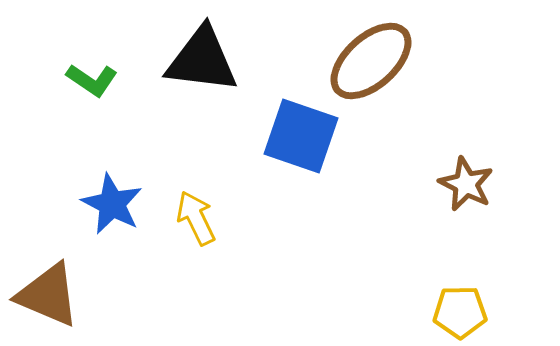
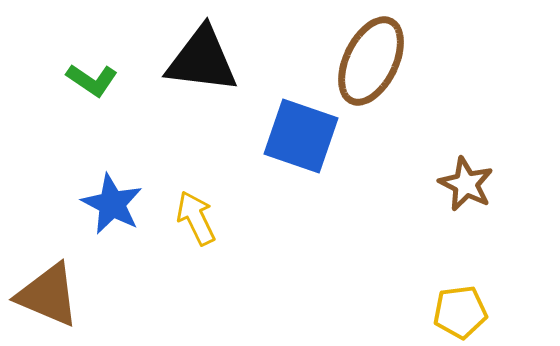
brown ellipse: rotated 22 degrees counterclockwise
yellow pentagon: rotated 6 degrees counterclockwise
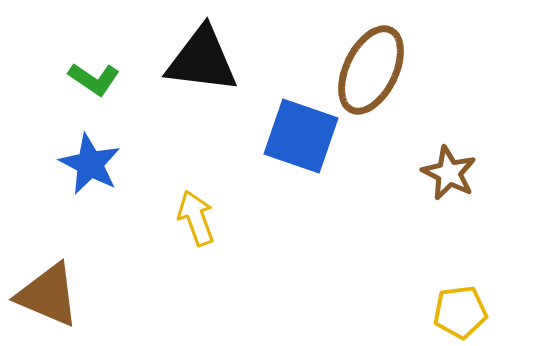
brown ellipse: moved 9 px down
green L-shape: moved 2 px right, 1 px up
brown star: moved 17 px left, 11 px up
blue star: moved 22 px left, 40 px up
yellow arrow: rotated 6 degrees clockwise
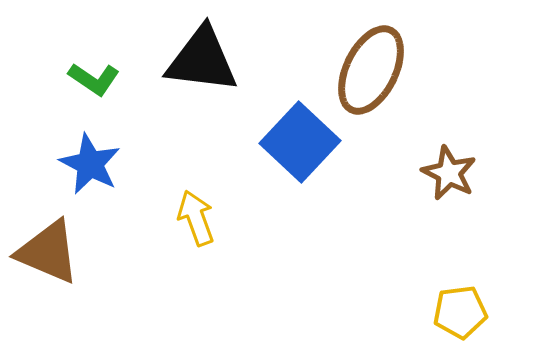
blue square: moved 1 px left, 6 px down; rotated 24 degrees clockwise
brown triangle: moved 43 px up
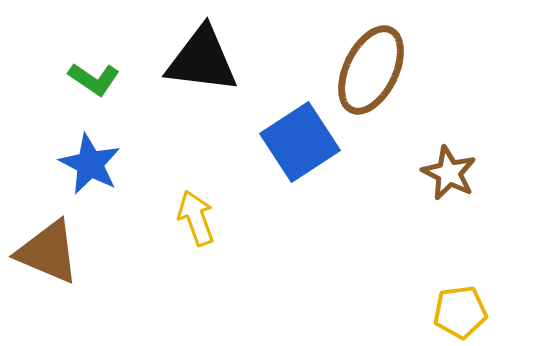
blue square: rotated 14 degrees clockwise
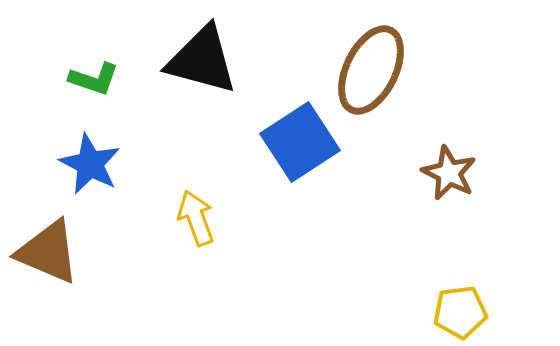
black triangle: rotated 8 degrees clockwise
green L-shape: rotated 15 degrees counterclockwise
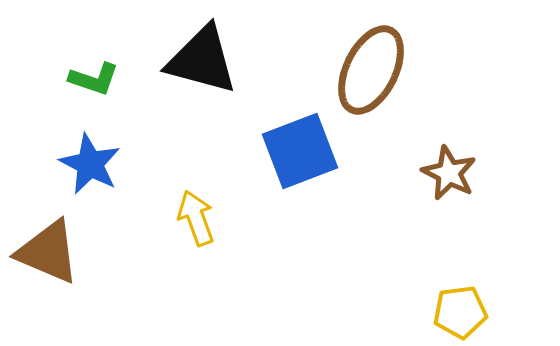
blue square: moved 9 px down; rotated 12 degrees clockwise
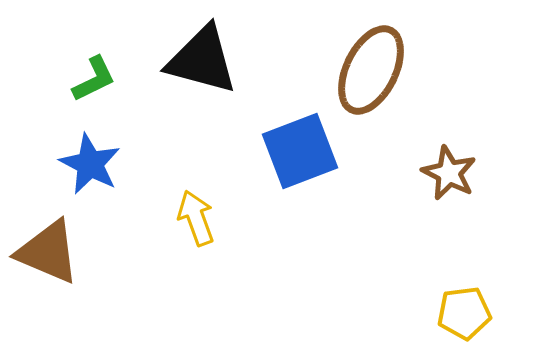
green L-shape: rotated 45 degrees counterclockwise
yellow pentagon: moved 4 px right, 1 px down
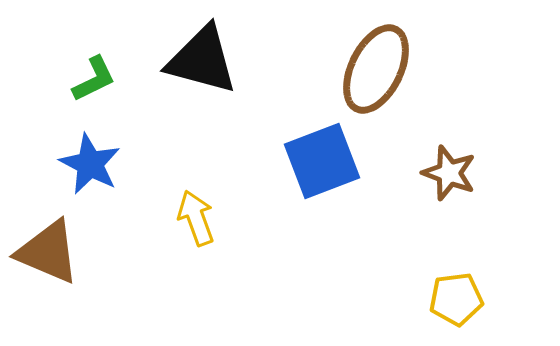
brown ellipse: moved 5 px right, 1 px up
blue square: moved 22 px right, 10 px down
brown star: rotated 6 degrees counterclockwise
yellow pentagon: moved 8 px left, 14 px up
